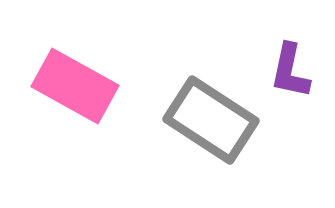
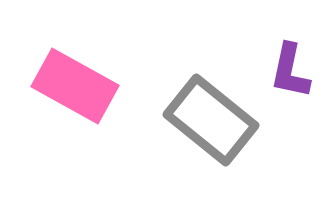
gray rectangle: rotated 6 degrees clockwise
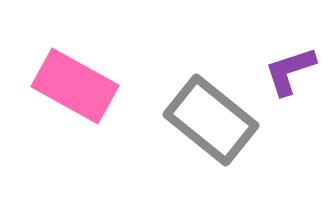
purple L-shape: rotated 60 degrees clockwise
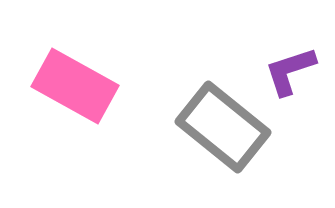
gray rectangle: moved 12 px right, 7 px down
